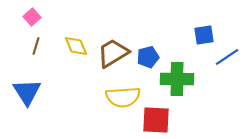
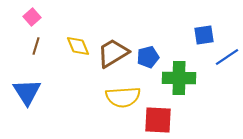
yellow diamond: moved 2 px right
green cross: moved 2 px right, 1 px up
red square: moved 2 px right
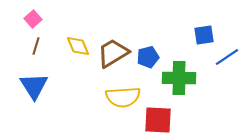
pink square: moved 1 px right, 2 px down
blue triangle: moved 7 px right, 6 px up
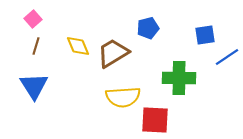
blue square: moved 1 px right
blue pentagon: moved 29 px up
red square: moved 3 px left
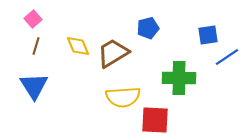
blue square: moved 3 px right
